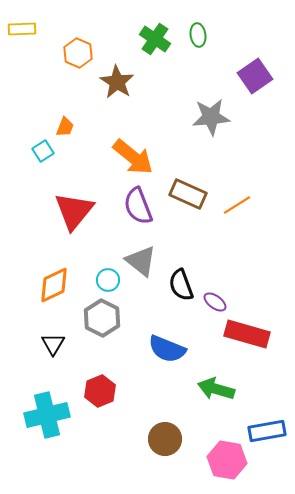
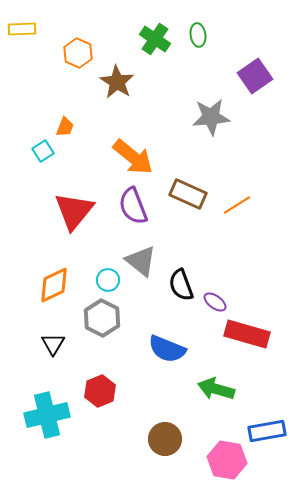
purple semicircle: moved 5 px left
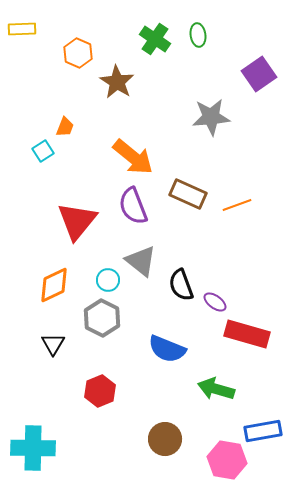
purple square: moved 4 px right, 2 px up
orange line: rotated 12 degrees clockwise
red triangle: moved 3 px right, 10 px down
cyan cross: moved 14 px left, 33 px down; rotated 15 degrees clockwise
blue rectangle: moved 4 px left
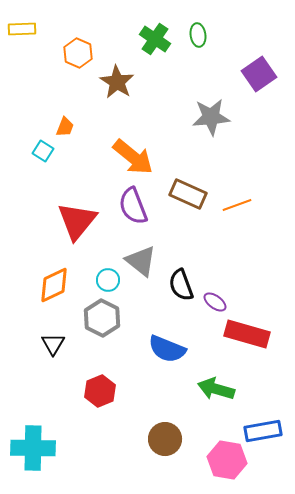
cyan square: rotated 25 degrees counterclockwise
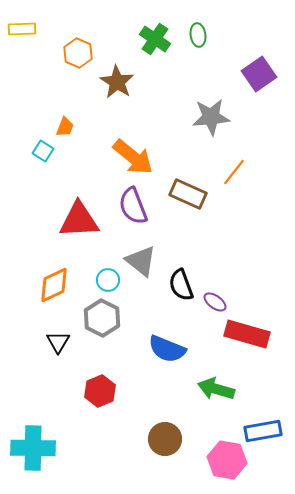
orange line: moved 3 px left, 33 px up; rotated 32 degrees counterclockwise
red triangle: moved 2 px right, 1 px up; rotated 48 degrees clockwise
black triangle: moved 5 px right, 2 px up
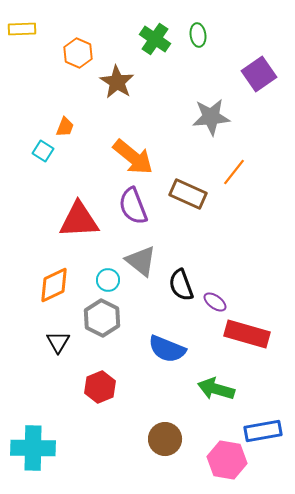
red hexagon: moved 4 px up
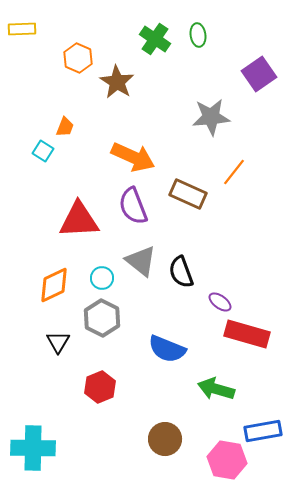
orange hexagon: moved 5 px down
orange arrow: rotated 15 degrees counterclockwise
cyan circle: moved 6 px left, 2 px up
black semicircle: moved 13 px up
purple ellipse: moved 5 px right
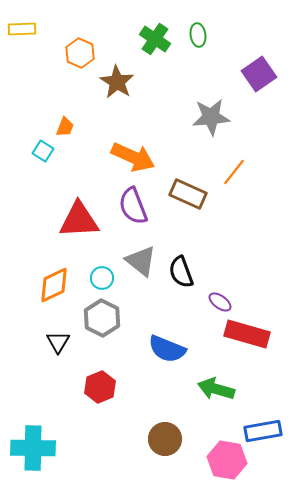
orange hexagon: moved 2 px right, 5 px up
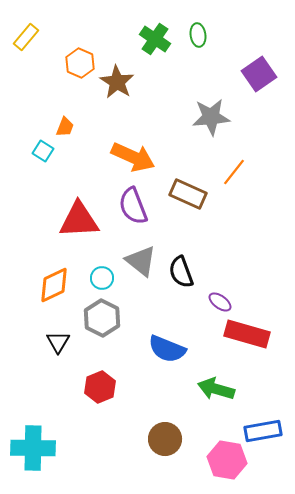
yellow rectangle: moved 4 px right, 8 px down; rotated 48 degrees counterclockwise
orange hexagon: moved 10 px down
